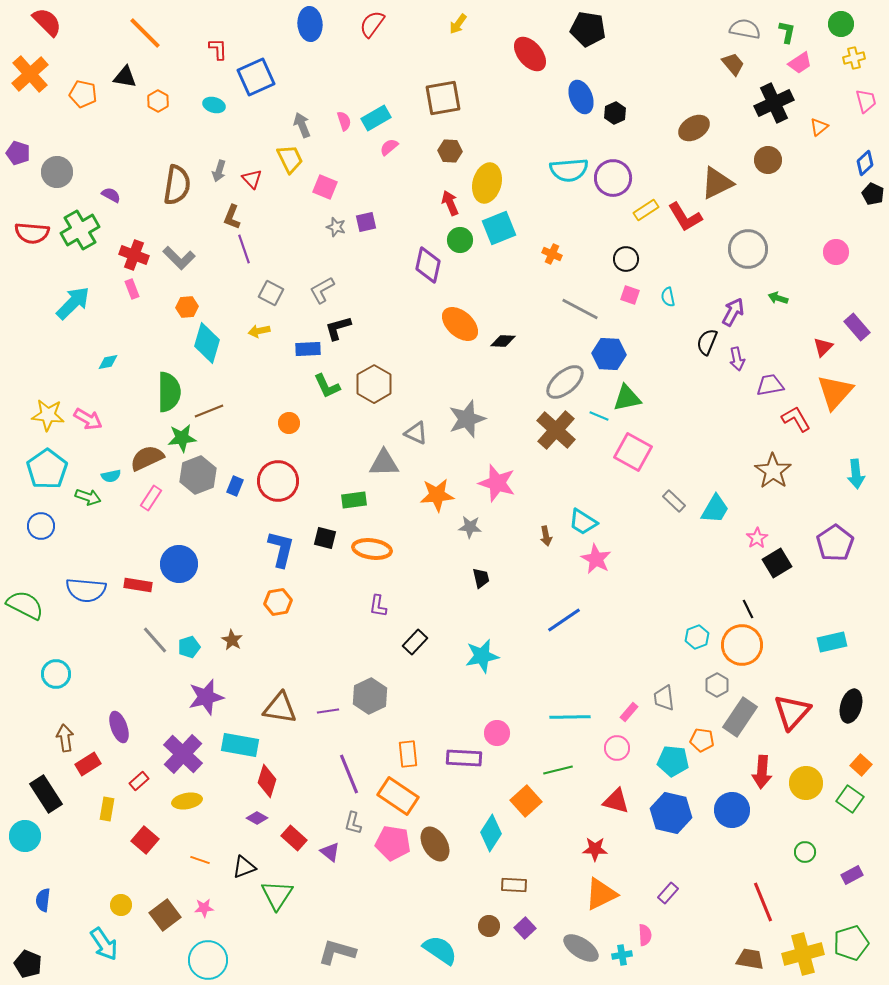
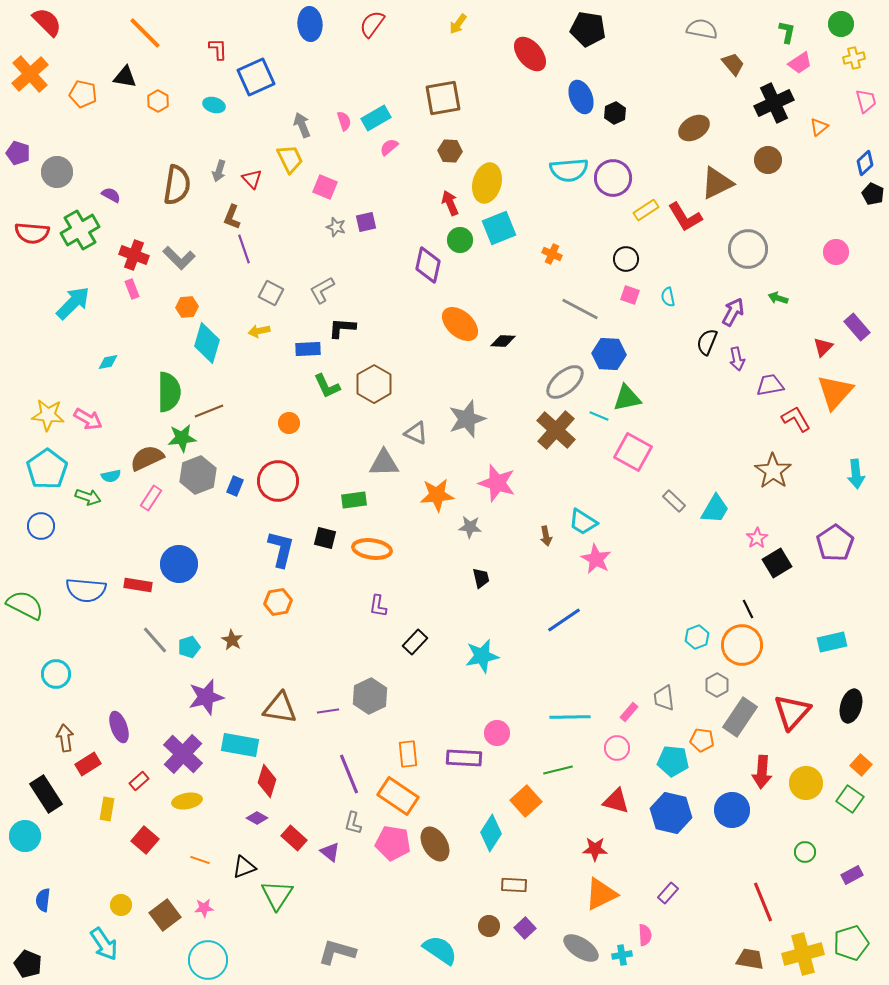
gray semicircle at (745, 29): moved 43 px left
black L-shape at (338, 328): moved 4 px right; rotated 20 degrees clockwise
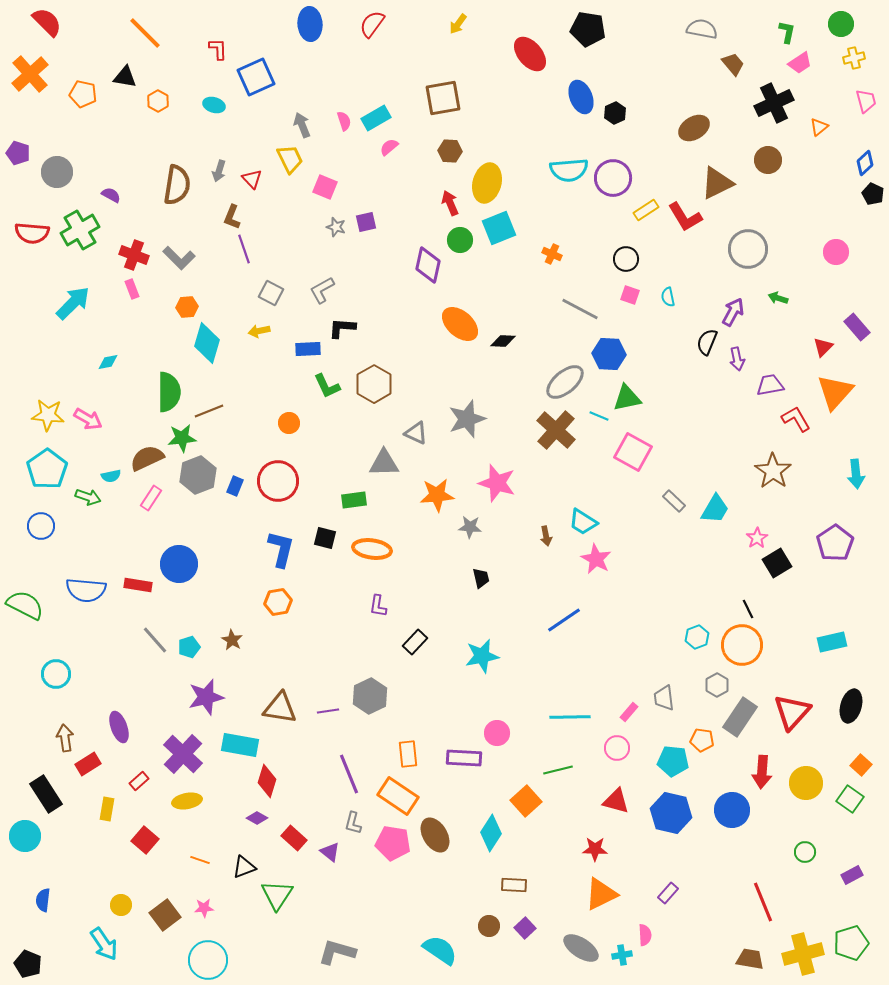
brown ellipse at (435, 844): moved 9 px up
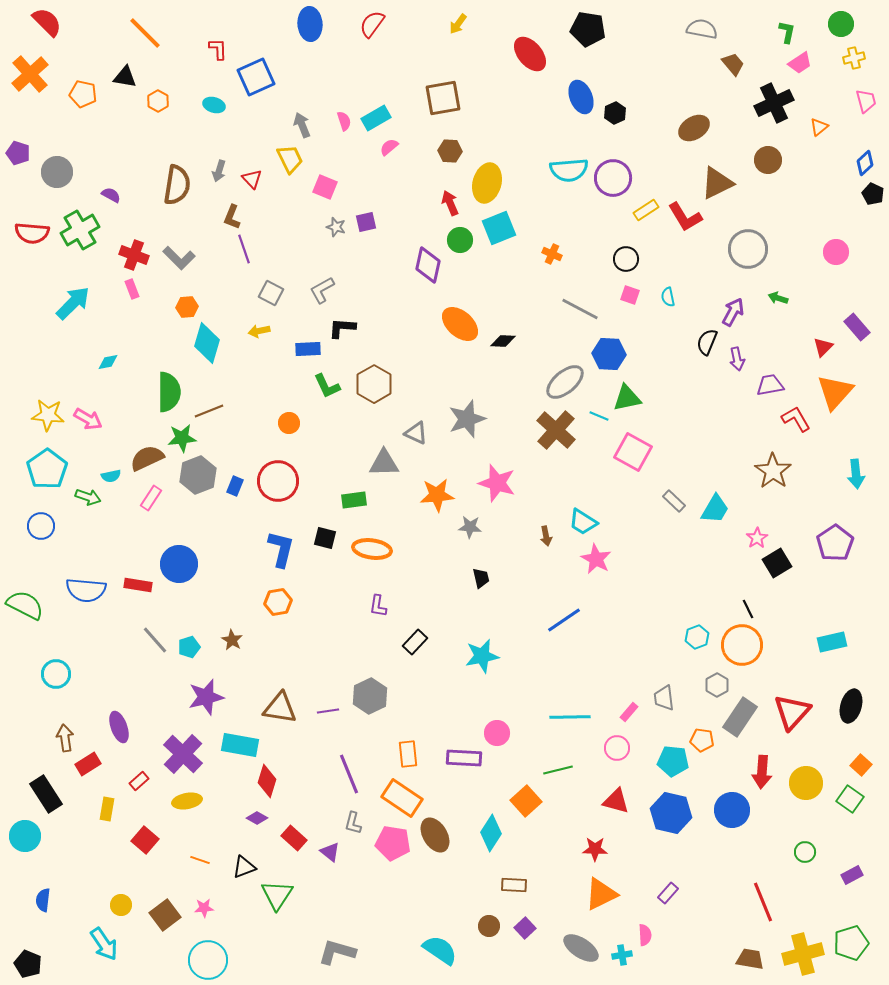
orange rectangle at (398, 796): moved 4 px right, 2 px down
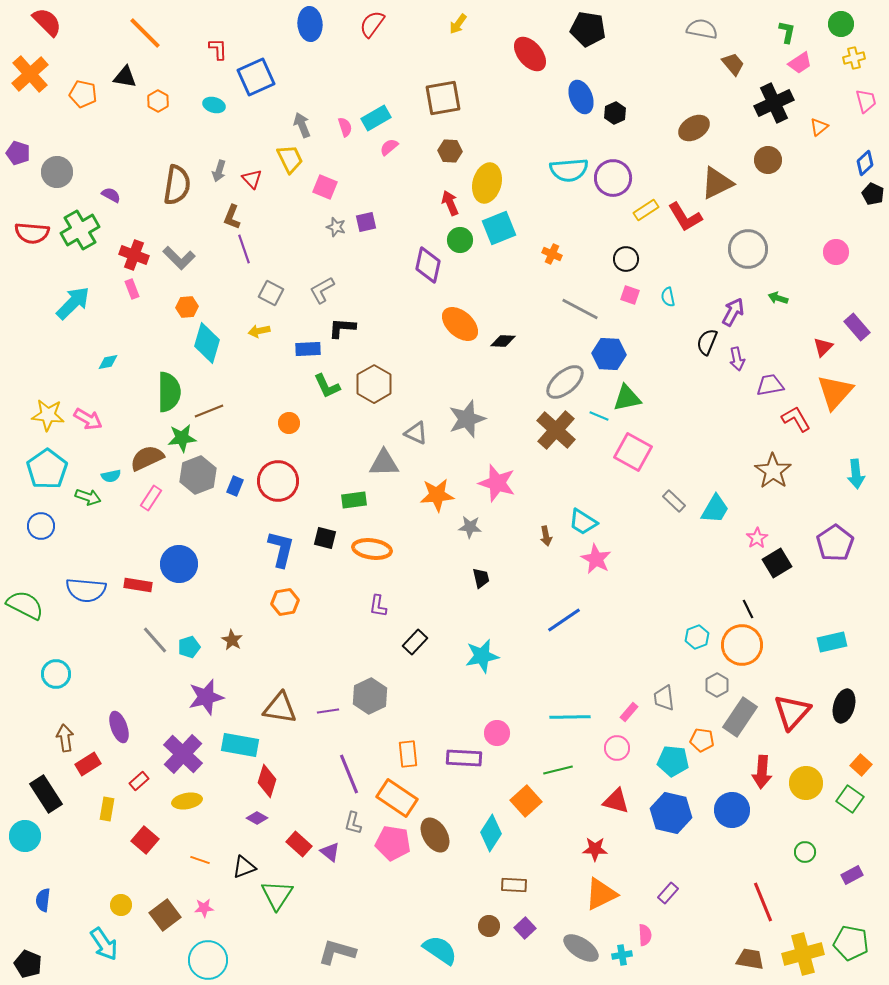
pink semicircle at (344, 121): moved 1 px right, 6 px down
orange hexagon at (278, 602): moved 7 px right
black ellipse at (851, 706): moved 7 px left
orange rectangle at (402, 798): moved 5 px left
red rectangle at (294, 838): moved 5 px right, 6 px down
green pentagon at (851, 943): rotated 28 degrees clockwise
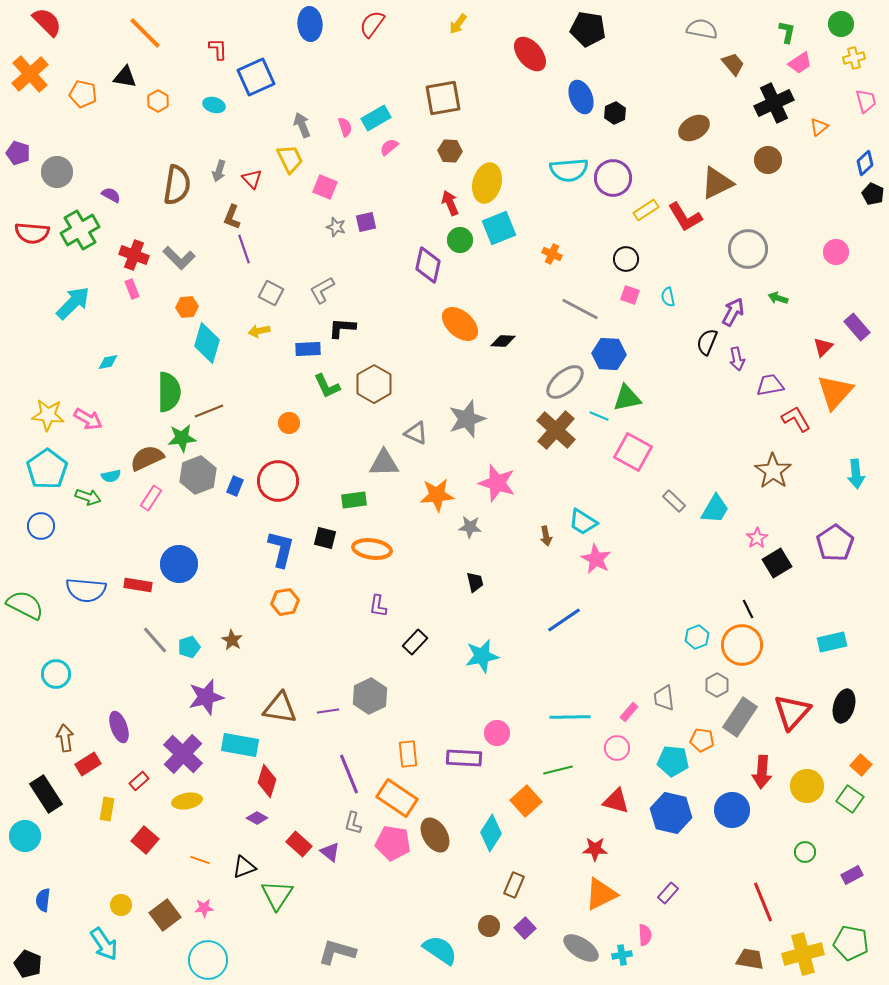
black trapezoid at (481, 578): moved 6 px left, 4 px down
yellow circle at (806, 783): moved 1 px right, 3 px down
brown rectangle at (514, 885): rotated 70 degrees counterclockwise
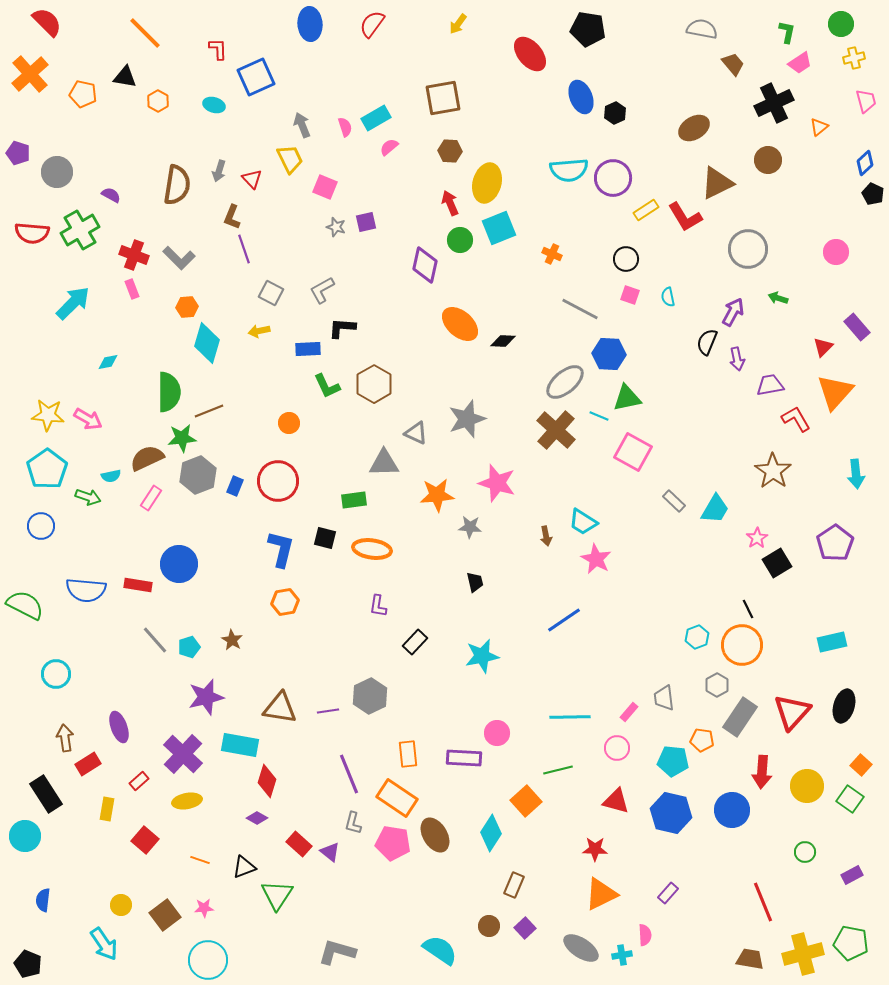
purple diamond at (428, 265): moved 3 px left
